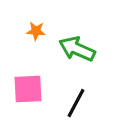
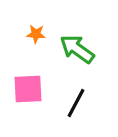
orange star: moved 3 px down
green arrow: rotated 12 degrees clockwise
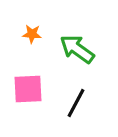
orange star: moved 4 px left
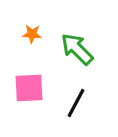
green arrow: rotated 9 degrees clockwise
pink square: moved 1 px right, 1 px up
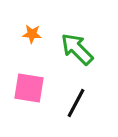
pink square: rotated 12 degrees clockwise
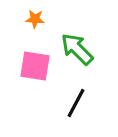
orange star: moved 3 px right, 15 px up
pink square: moved 6 px right, 22 px up
